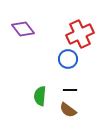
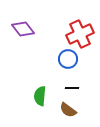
black line: moved 2 px right, 2 px up
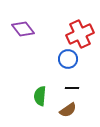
brown semicircle: rotated 72 degrees counterclockwise
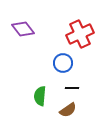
blue circle: moved 5 px left, 4 px down
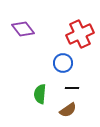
green semicircle: moved 2 px up
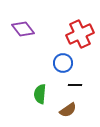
black line: moved 3 px right, 3 px up
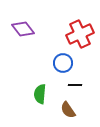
brown semicircle: rotated 90 degrees clockwise
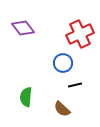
purple diamond: moved 1 px up
black line: rotated 16 degrees counterclockwise
green semicircle: moved 14 px left, 3 px down
brown semicircle: moved 6 px left, 1 px up; rotated 12 degrees counterclockwise
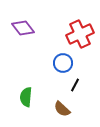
black line: rotated 48 degrees counterclockwise
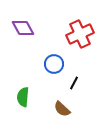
purple diamond: rotated 10 degrees clockwise
blue circle: moved 9 px left, 1 px down
black line: moved 1 px left, 2 px up
green semicircle: moved 3 px left
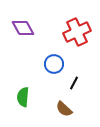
red cross: moved 3 px left, 2 px up
brown semicircle: moved 2 px right
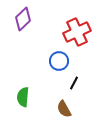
purple diamond: moved 9 px up; rotated 75 degrees clockwise
blue circle: moved 5 px right, 3 px up
brown semicircle: rotated 18 degrees clockwise
